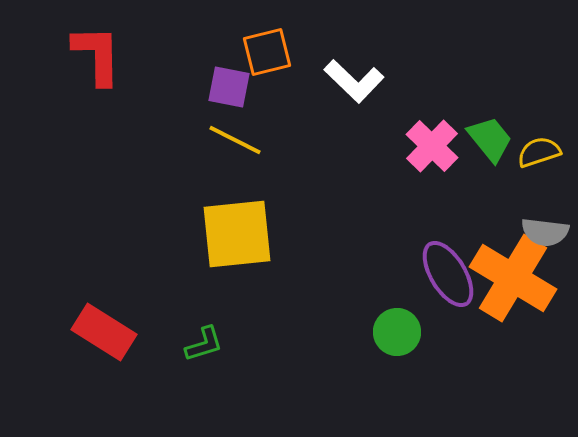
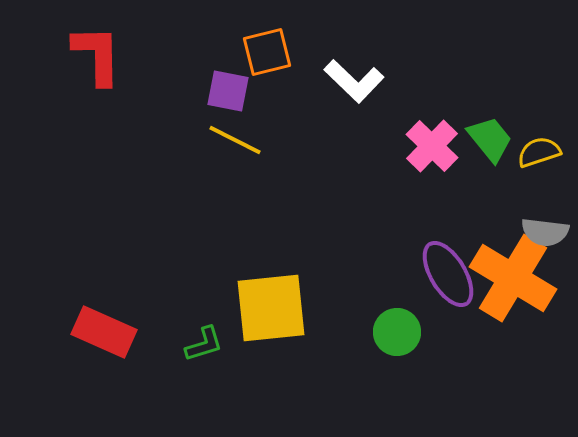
purple square: moved 1 px left, 4 px down
yellow square: moved 34 px right, 74 px down
red rectangle: rotated 8 degrees counterclockwise
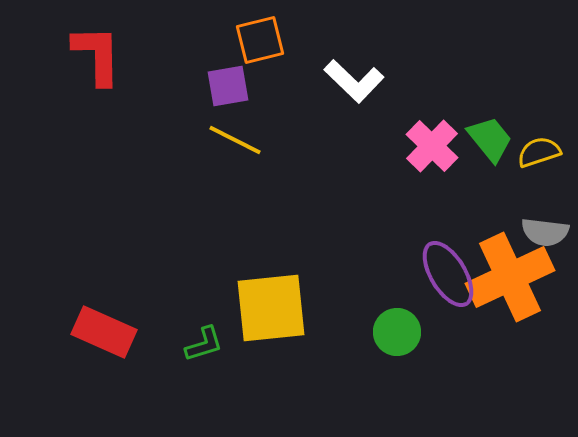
orange square: moved 7 px left, 12 px up
purple square: moved 5 px up; rotated 21 degrees counterclockwise
orange cross: moved 3 px left, 1 px up; rotated 34 degrees clockwise
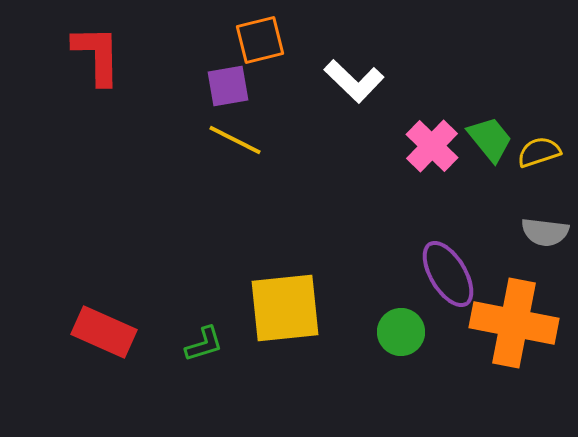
orange cross: moved 4 px right, 46 px down; rotated 36 degrees clockwise
yellow square: moved 14 px right
green circle: moved 4 px right
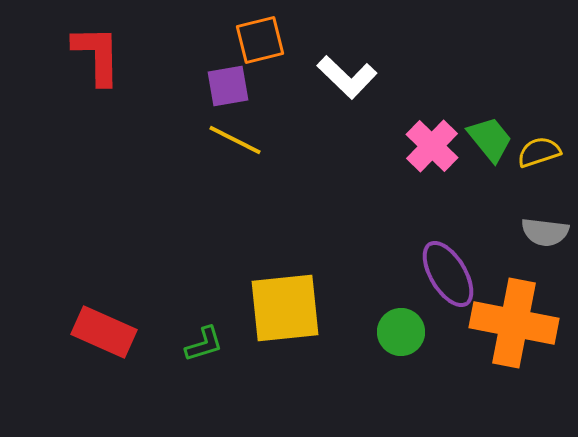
white L-shape: moved 7 px left, 4 px up
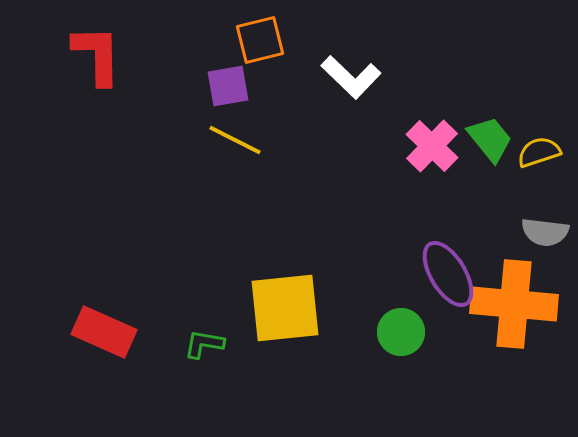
white L-shape: moved 4 px right
orange cross: moved 19 px up; rotated 6 degrees counterclockwise
green L-shape: rotated 153 degrees counterclockwise
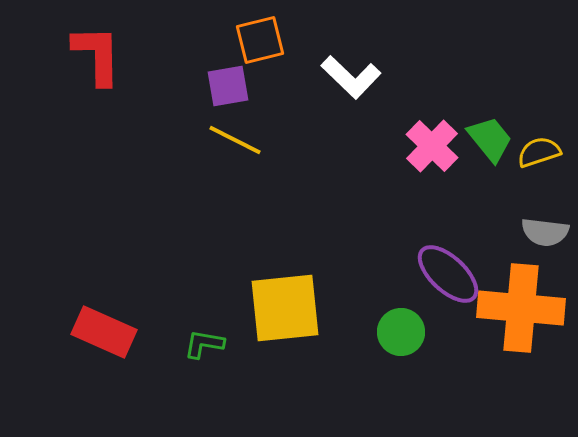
purple ellipse: rotated 16 degrees counterclockwise
orange cross: moved 7 px right, 4 px down
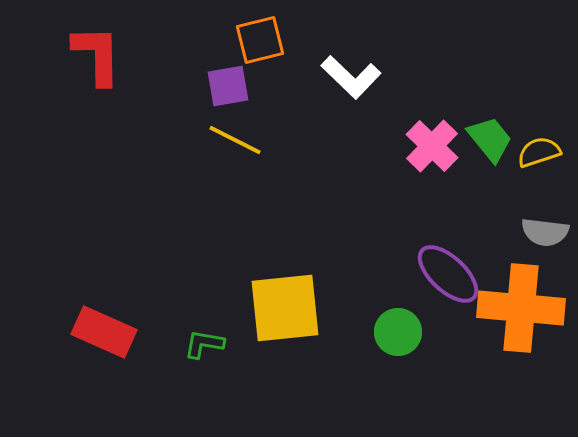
green circle: moved 3 px left
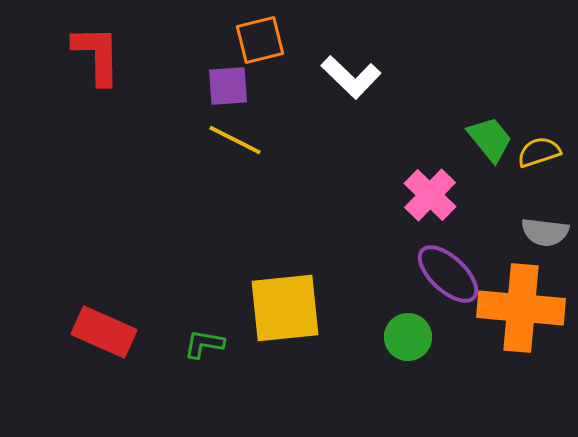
purple square: rotated 6 degrees clockwise
pink cross: moved 2 px left, 49 px down
green circle: moved 10 px right, 5 px down
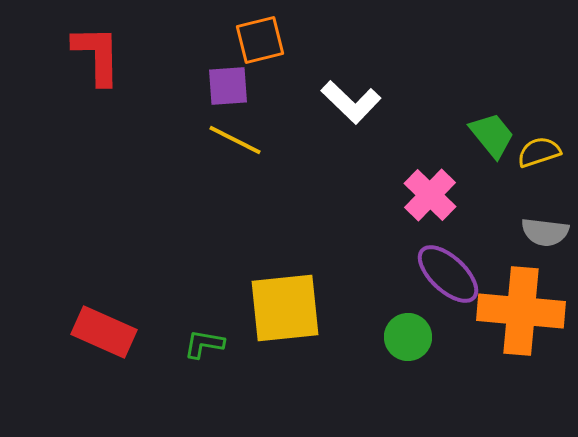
white L-shape: moved 25 px down
green trapezoid: moved 2 px right, 4 px up
orange cross: moved 3 px down
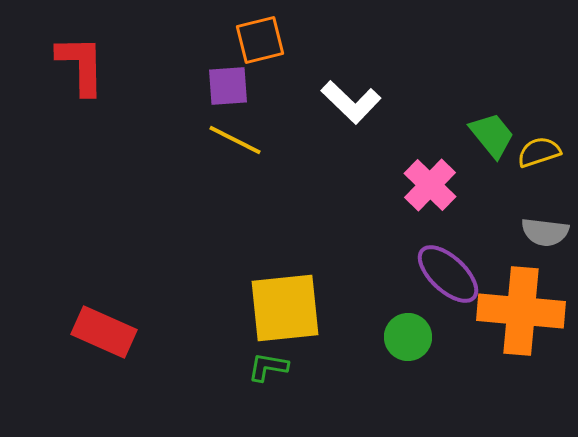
red L-shape: moved 16 px left, 10 px down
pink cross: moved 10 px up
green L-shape: moved 64 px right, 23 px down
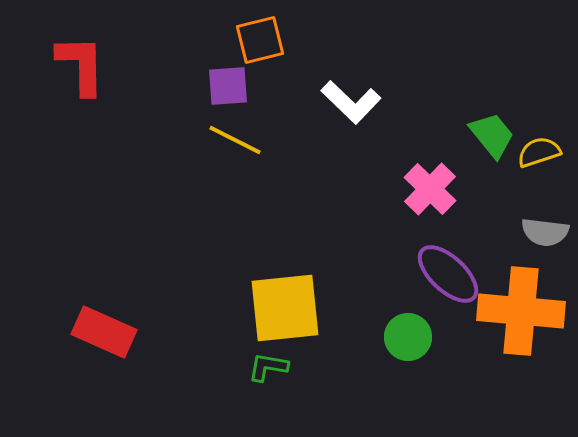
pink cross: moved 4 px down
